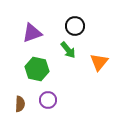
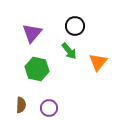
purple triangle: rotated 30 degrees counterclockwise
green arrow: moved 1 px right, 1 px down
orange triangle: moved 1 px left
purple circle: moved 1 px right, 8 px down
brown semicircle: moved 1 px right, 1 px down
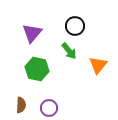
orange triangle: moved 3 px down
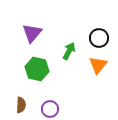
black circle: moved 24 px right, 12 px down
green arrow: rotated 114 degrees counterclockwise
purple circle: moved 1 px right, 1 px down
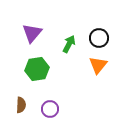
green arrow: moved 7 px up
green hexagon: rotated 20 degrees counterclockwise
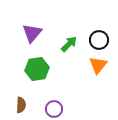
black circle: moved 2 px down
green arrow: rotated 18 degrees clockwise
purple circle: moved 4 px right
